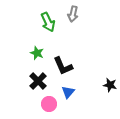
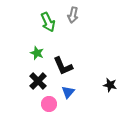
gray arrow: moved 1 px down
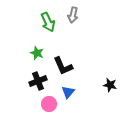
black cross: rotated 24 degrees clockwise
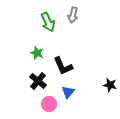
black cross: rotated 30 degrees counterclockwise
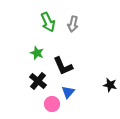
gray arrow: moved 9 px down
pink circle: moved 3 px right
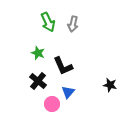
green star: moved 1 px right
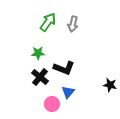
green arrow: rotated 120 degrees counterclockwise
green star: rotated 24 degrees counterclockwise
black L-shape: moved 1 px right, 2 px down; rotated 45 degrees counterclockwise
black cross: moved 2 px right, 4 px up
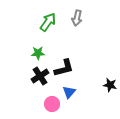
gray arrow: moved 4 px right, 6 px up
black L-shape: rotated 35 degrees counterclockwise
black cross: moved 1 px up; rotated 18 degrees clockwise
blue triangle: moved 1 px right
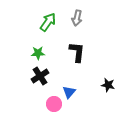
black L-shape: moved 13 px right, 16 px up; rotated 70 degrees counterclockwise
black star: moved 2 px left
pink circle: moved 2 px right
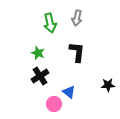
green arrow: moved 2 px right, 1 px down; rotated 132 degrees clockwise
green star: rotated 24 degrees clockwise
black star: rotated 16 degrees counterclockwise
blue triangle: rotated 32 degrees counterclockwise
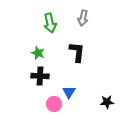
gray arrow: moved 6 px right
black cross: rotated 36 degrees clockwise
black star: moved 1 px left, 17 px down
blue triangle: rotated 24 degrees clockwise
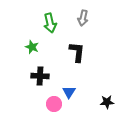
green star: moved 6 px left, 6 px up
